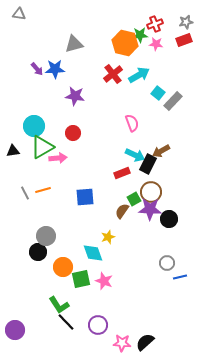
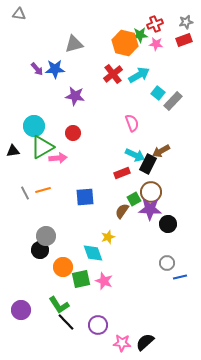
black circle at (169, 219): moved 1 px left, 5 px down
black circle at (38, 252): moved 2 px right, 2 px up
purple circle at (15, 330): moved 6 px right, 20 px up
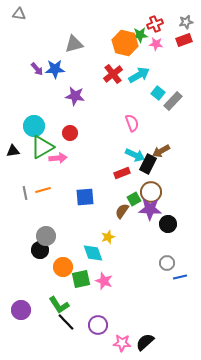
red circle at (73, 133): moved 3 px left
gray line at (25, 193): rotated 16 degrees clockwise
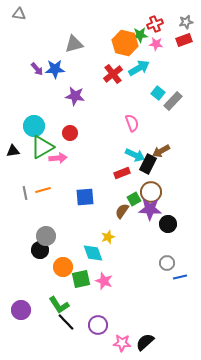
cyan arrow at (139, 75): moved 7 px up
